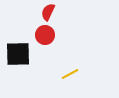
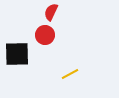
red semicircle: moved 3 px right
black square: moved 1 px left
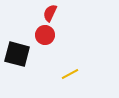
red semicircle: moved 1 px left, 1 px down
black square: rotated 16 degrees clockwise
